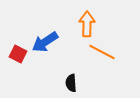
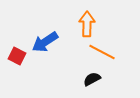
red square: moved 1 px left, 2 px down
black semicircle: moved 21 px right, 4 px up; rotated 66 degrees clockwise
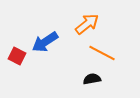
orange arrow: rotated 50 degrees clockwise
orange line: moved 1 px down
black semicircle: rotated 18 degrees clockwise
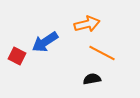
orange arrow: rotated 25 degrees clockwise
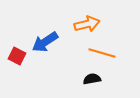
orange line: rotated 12 degrees counterclockwise
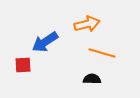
red square: moved 6 px right, 9 px down; rotated 30 degrees counterclockwise
black semicircle: rotated 12 degrees clockwise
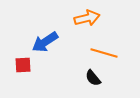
orange arrow: moved 6 px up
orange line: moved 2 px right
black semicircle: moved 1 px right, 1 px up; rotated 132 degrees counterclockwise
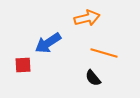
blue arrow: moved 3 px right, 1 px down
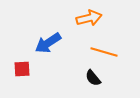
orange arrow: moved 2 px right
orange line: moved 1 px up
red square: moved 1 px left, 4 px down
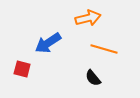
orange arrow: moved 1 px left
orange line: moved 3 px up
red square: rotated 18 degrees clockwise
